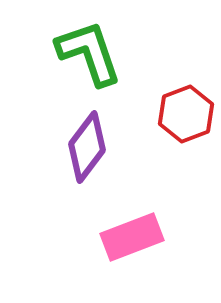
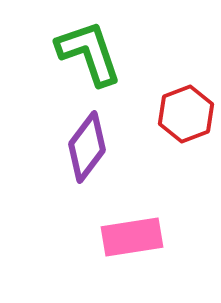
pink rectangle: rotated 12 degrees clockwise
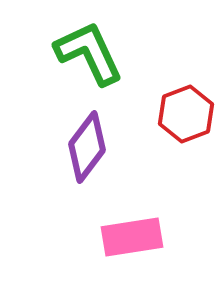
green L-shape: rotated 6 degrees counterclockwise
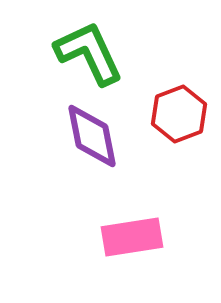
red hexagon: moved 7 px left
purple diamond: moved 5 px right, 11 px up; rotated 48 degrees counterclockwise
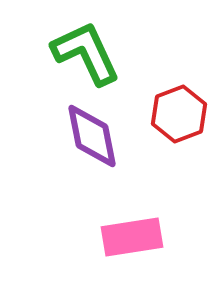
green L-shape: moved 3 px left
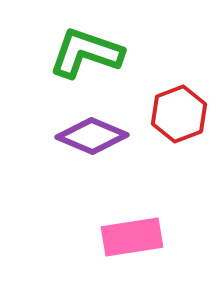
green L-shape: rotated 46 degrees counterclockwise
purple diamond: rotated 56 degrees counterclockwise
